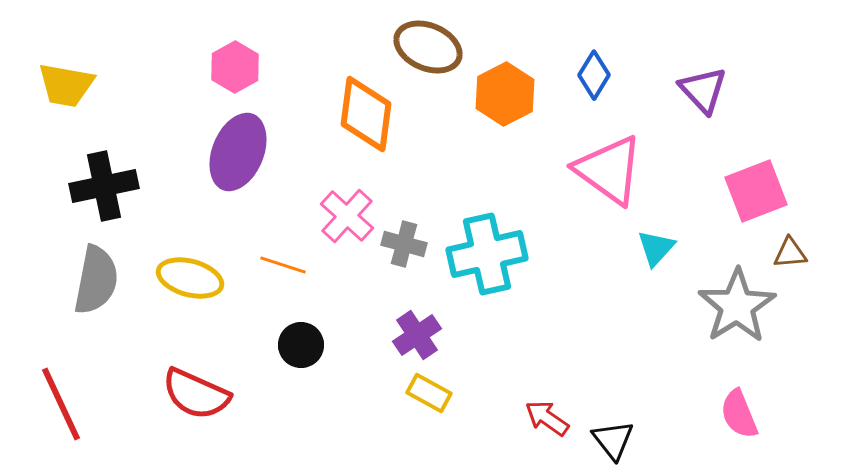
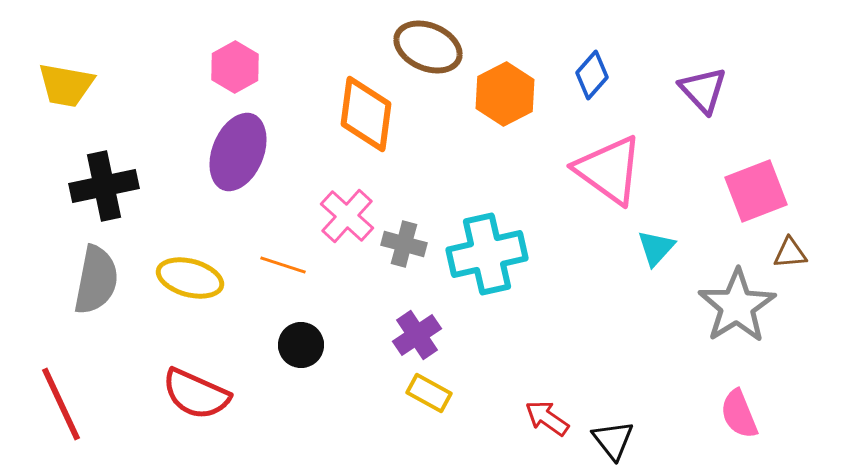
blue diamond: moved 2 px left; rotated 9 degrees clockwise
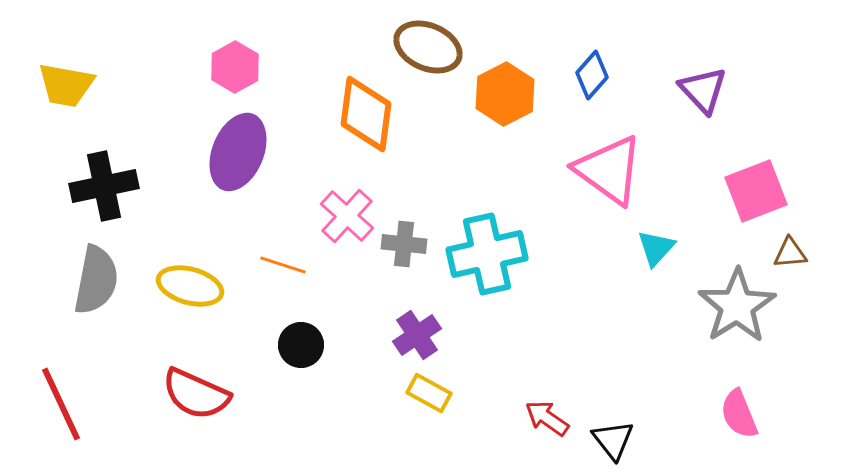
gray cross: rotated 9 degrees counterclockwise
yellow ellipse: moved 8 px down
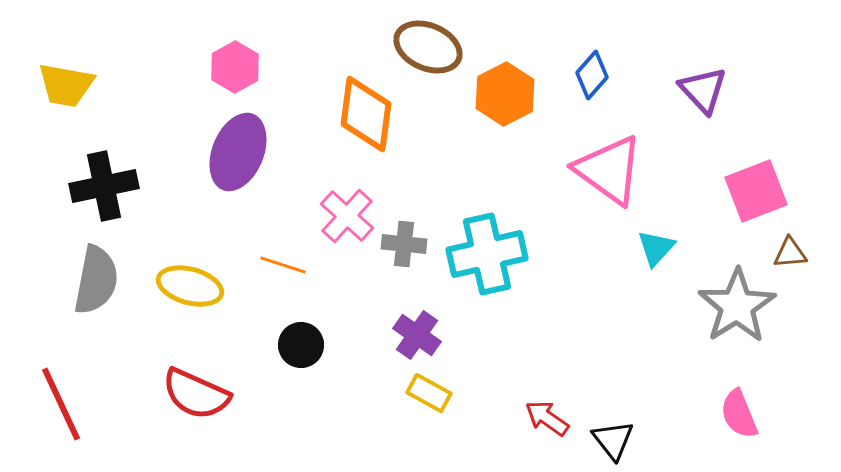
purple cross: rotated 21 degrees counterclockwise
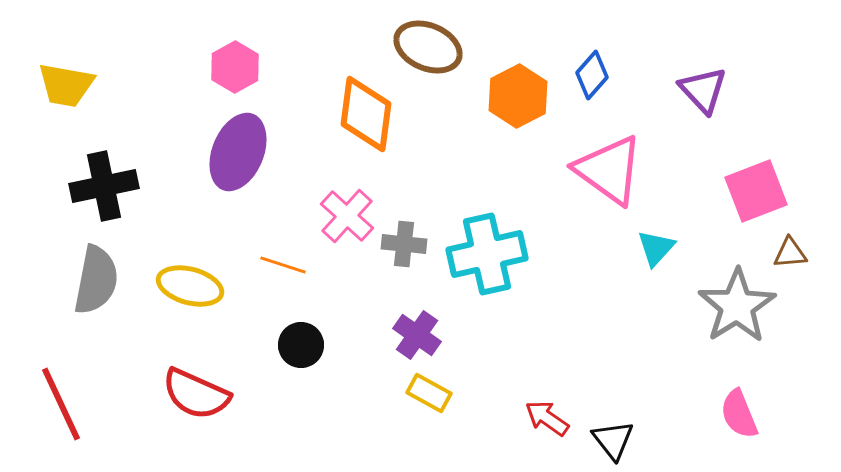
orange hexagon: moved 13 px right, 2 px down
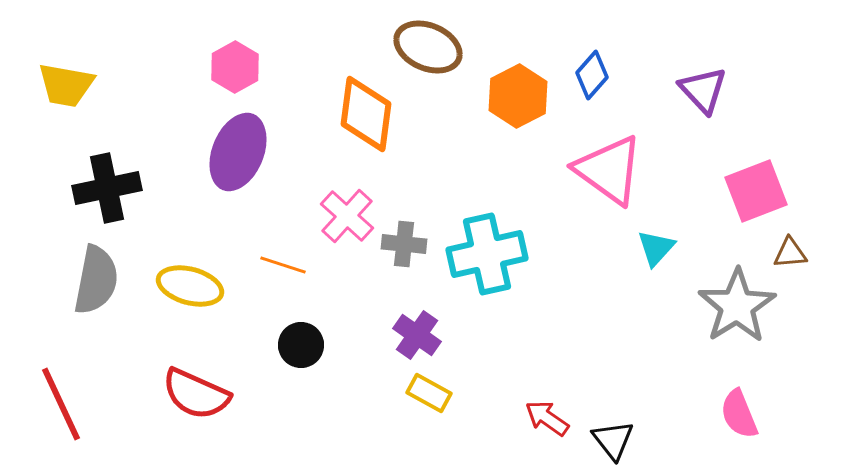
black cross: moved 3 px right, 2 px down
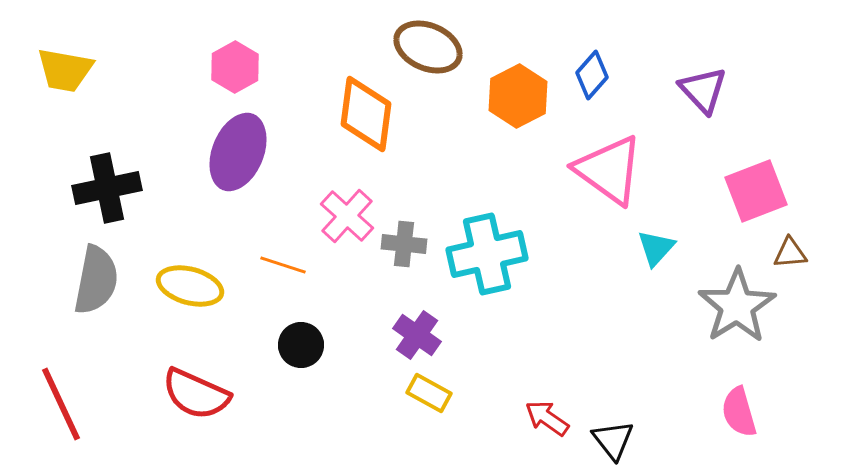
yellow trapezoid: moved 1 px left, 15 px up
pink semicircle: moved 2 px up; rotated 6 degrees clockwise
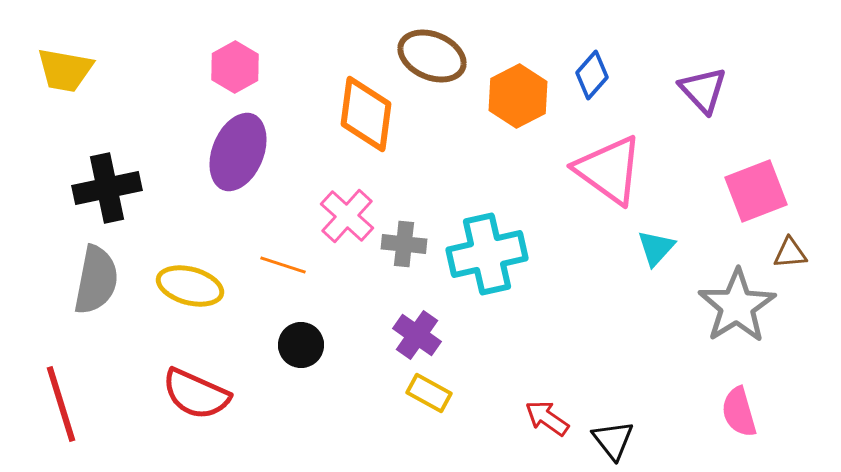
brown ellipse: moved 4 px right, 9 px down
red line: rotated 8 degrees clockwise
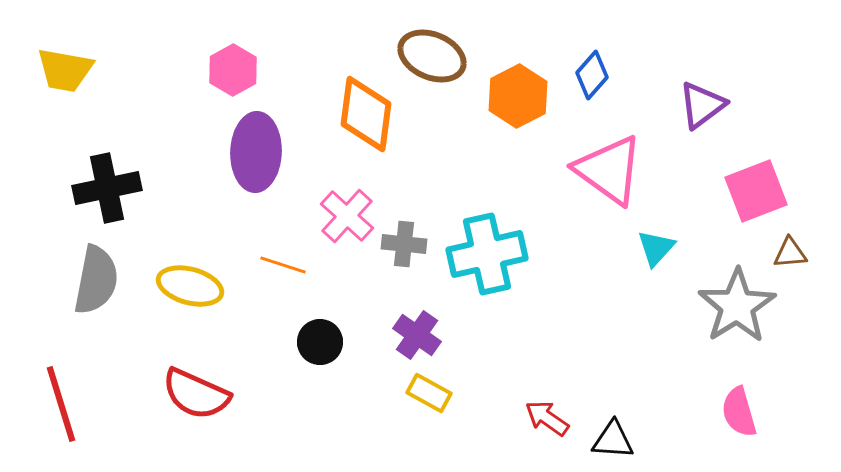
pink hexagon: moved 2 px left, 3 px down
purple triangle: moved 1 px left, 15 px down; rotated 36 degrees clockwise
purple ellipse: moved 18 px right; rotated 20 degrees counterclockwise
black circle: moved 19 px right, 3 px up
black triangle: rotated 48 degrees counterclockwise
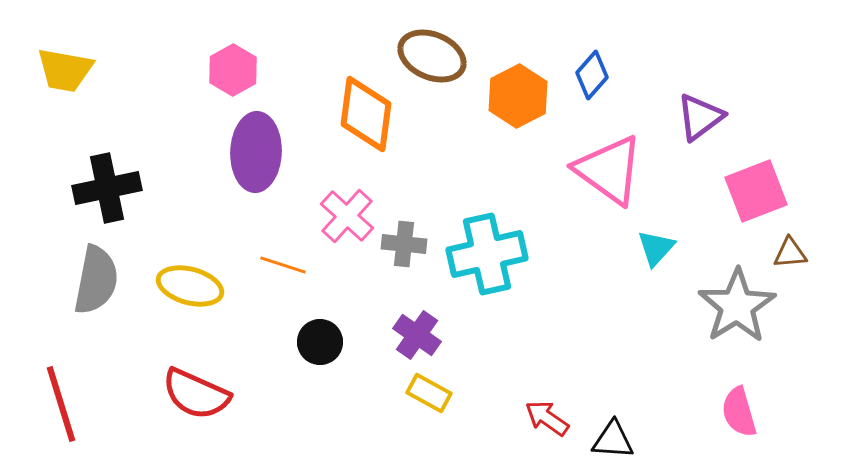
purple triangle: moved 2 px left, 12 px down
